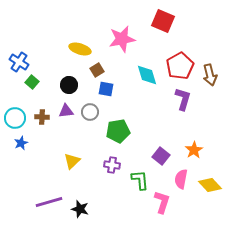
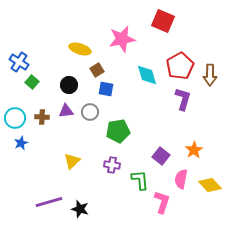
brown arrow: rotated 15 degrees clockwise
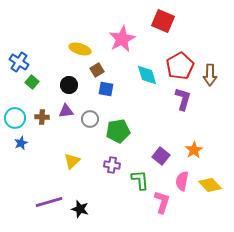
pink star: rotated 16 degrees counterclockwise
gray circle: moved 7 px down
pink semicircle: moved 1 px right, 2 px down
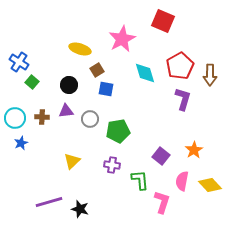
cyan diamond: moved 2 px left, 2 px up
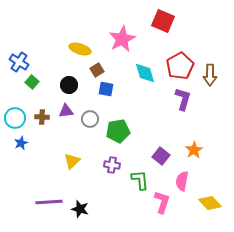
yellow diamond: moved 18 px down
purple line: rotated 12 degrees clockwise
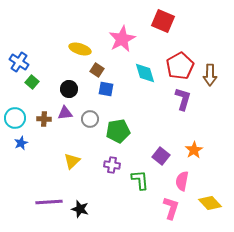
brown square: rotated 24 degrees counterclockwise
black circle: moved 4 px down
purple triangle: moved 1 px left, 2 px down
brown cross: moved 2 px right, 2 px down
pink L-shape: moved 9 px right, 6 px down
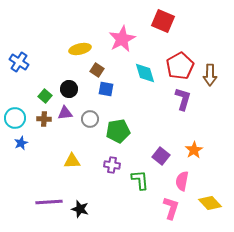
yellow ellipse: rotated 30 degrees counterclockwise
green square: moved 13 px right, 14 px down
yellow triangle: rotated 42 degrees clockwise
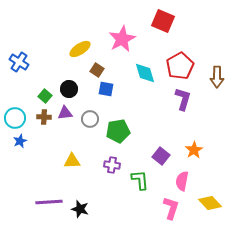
yellow ellipse: rotated 20 degrees counterclockwise
brown arrow: moved 7 px right, 2 px down
brown cross: moved 2 px up
blue star: moved 1 px left, 2 px up
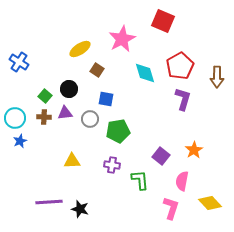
blue square: moved 10 px down
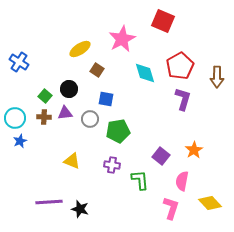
yellow triangle: rotated 24 degrees clockwise
